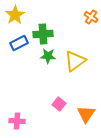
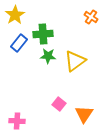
blue rectangle: rotated 24 degrees counterclockwise
orange triangle: moved 2 px left
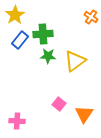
blue rectangle: moved 1 px right, 3 px up
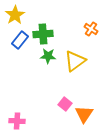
orange cross: moved 12 px down
pink square: moved 6 px right
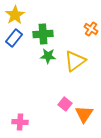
blue rectangle: moved 6 px left, 2 px up
pink cross: moved 3 px right, 1 px down
